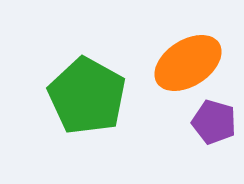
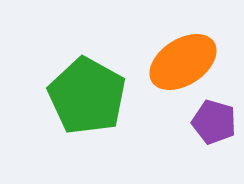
orange ellipse: moved 5 px left, 1 px up
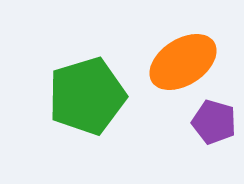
green pentagon: rotated 26 degrees clockwise
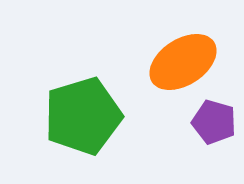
green pentagon: moved 4 px left, 20 px down
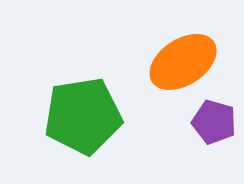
green pentagon: rotated 8 degrees clockwise
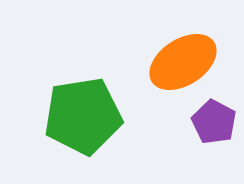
purple pentagon: rotated 12 degrees clockwise
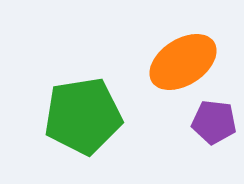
purple pentagon: rotated 21 degrees counterclockwise
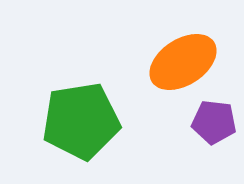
green pentagon: moved 2 px left, 5 px down
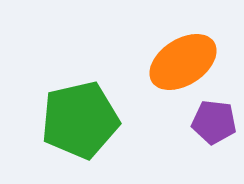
green pentagon: moved 1 px left, 1 px up; rotated 4 degrees counterclockwise
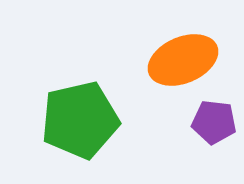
orange ellipse: moved 2 px up; rotated 10 degrees clockwise
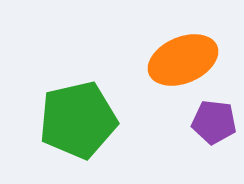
green pentagon: moved 2 px left
